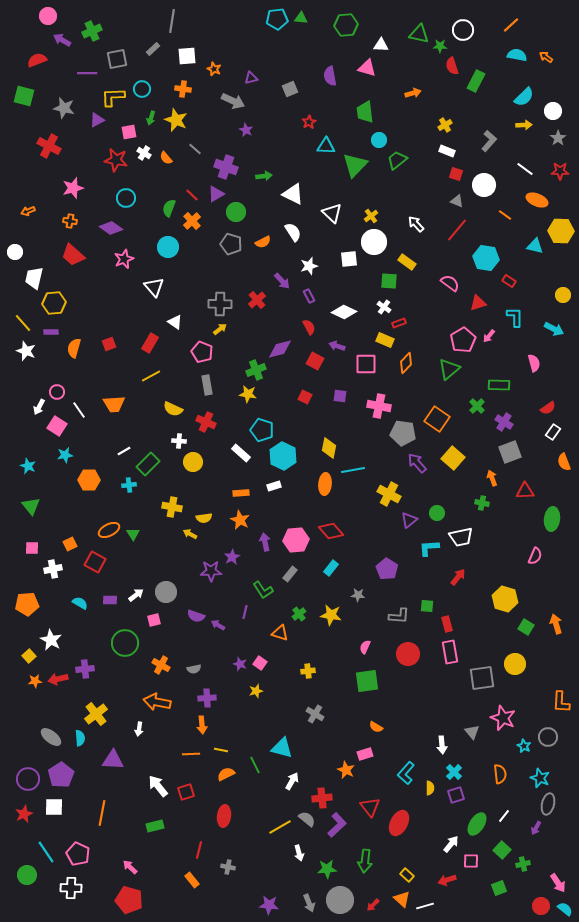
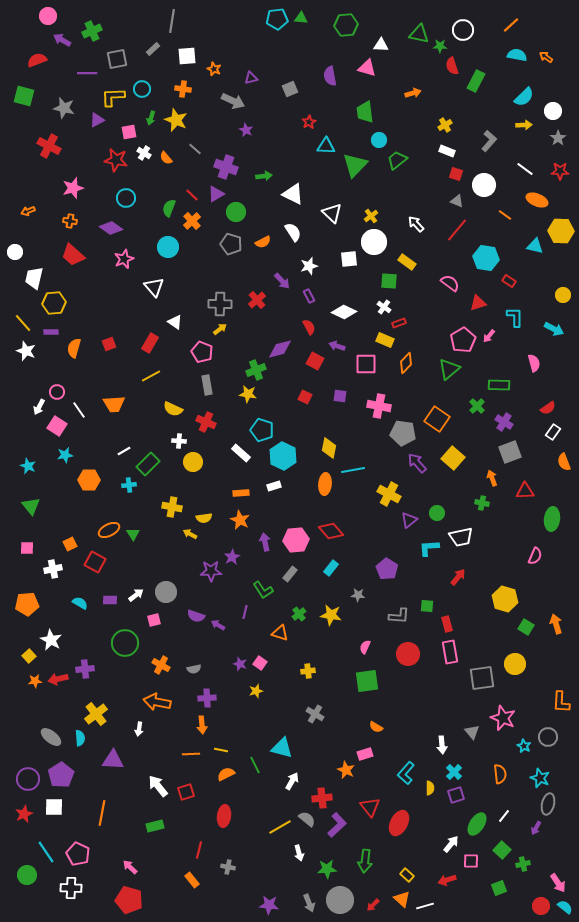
pink square at (32, 548): moved 5 px left
cyan semicircle at (565, 909): moved 2 px up
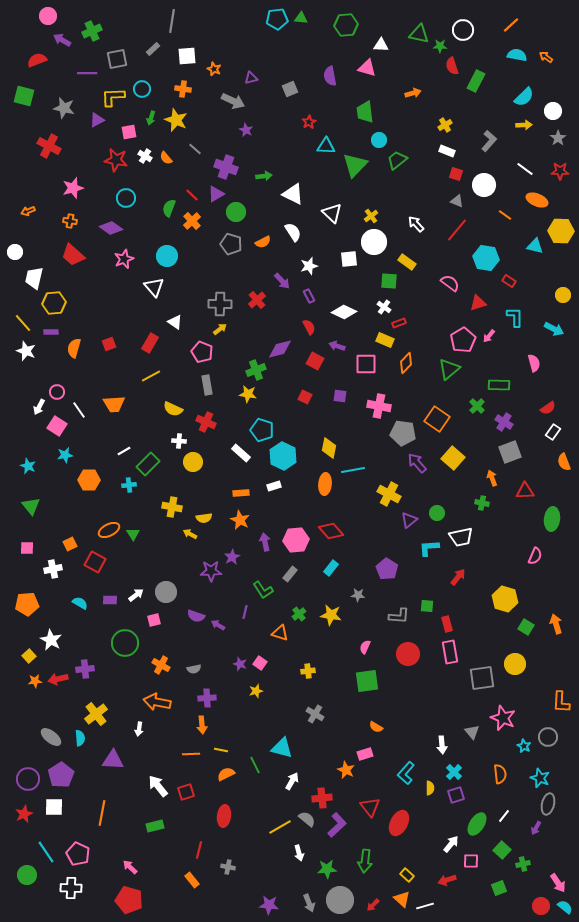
white cross at (144, 153): moved 1 px right, 3 px down
cyan circle at (168, 247): moved 1 px left, 9 px down
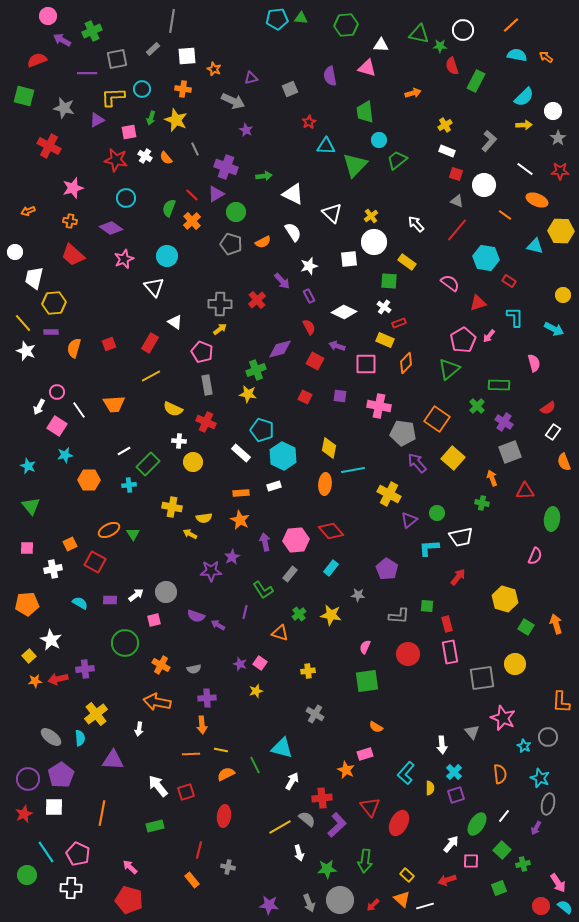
gray line at (195, 149): rotated 24 degrees clockwise
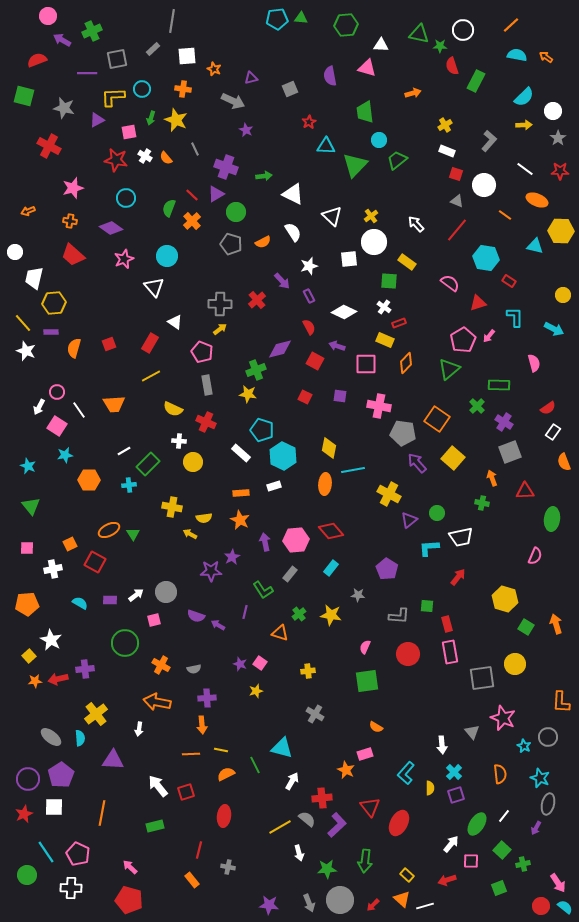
white triangle at (332, 213): moved 3 px down
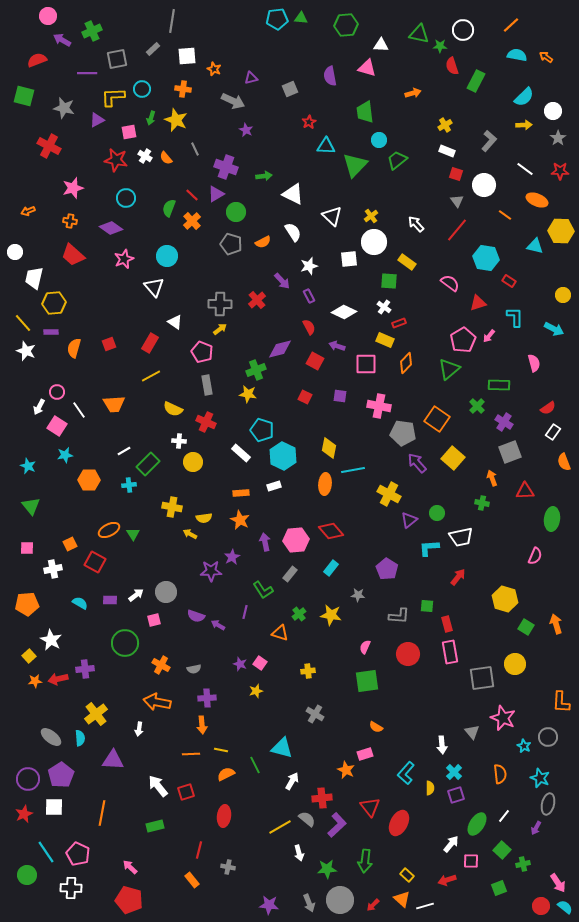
gray triangle at (457, 201): rotated 32 degrees clockwise
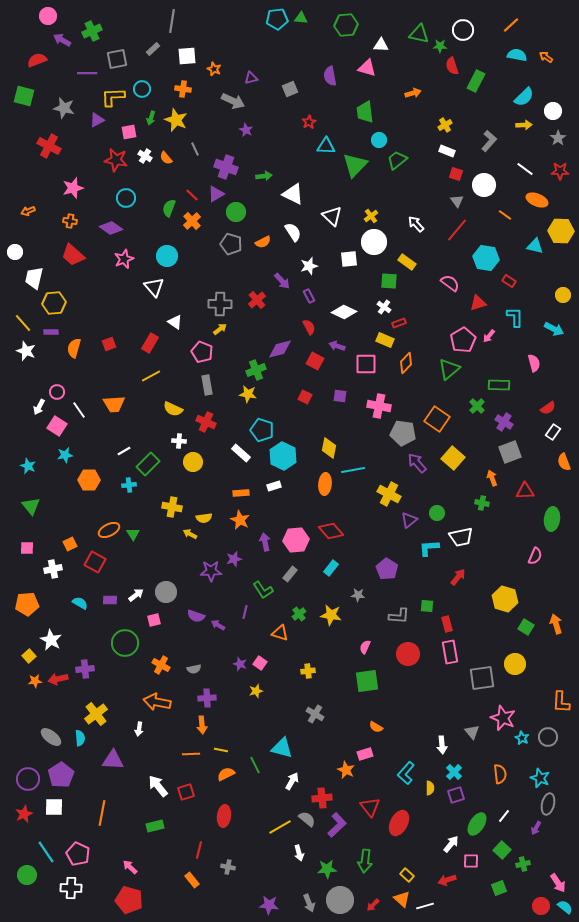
purple star at (232, 557): moved 2 px right, 2 px down; rotated 14 degrees clockwise
cyan star at (524, 746): moved 2 px left, 8 px up
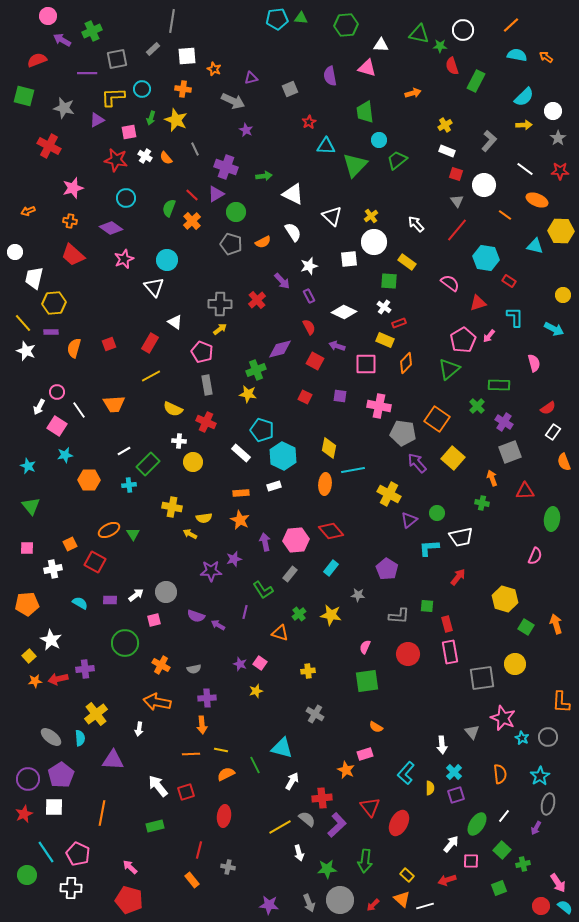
cyan circle at (167, 256): moved 4 px down
cyan star at (540, 778): moved 2 px up; rotated 18 degrees clockwise
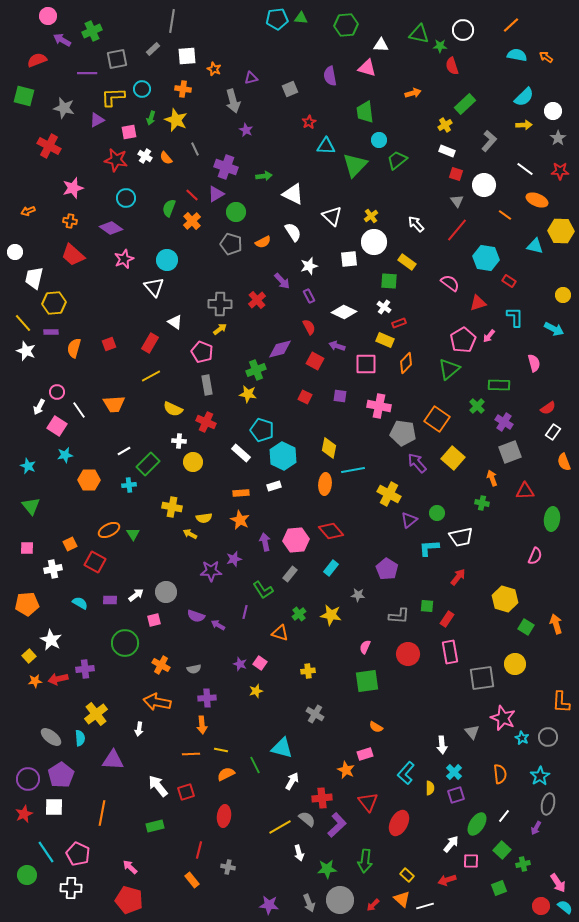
green rectangle at (476, 81): moved 11 px left, 23 px down; rotated 20 degrees clockwise
gray arrow at (233, 101): rotated 50 degrees clockwise
red rectangle at (447, 624): moved 5 px up; rotated 49 degrees clockwise
red triangle at (370, 807): moved 2 px left, 5 px up
